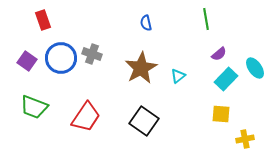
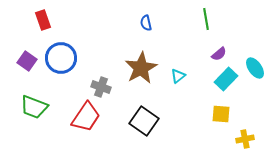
gray cross: moved 9 px right, 33 px down
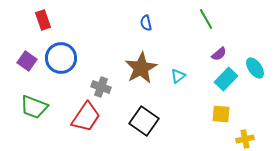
green line: rotated 20 degrees counterclockwise
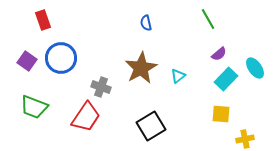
green line: moved 2 px right
black square: moved 7 px right, 5 px down; rotated 24 degrees clockwise
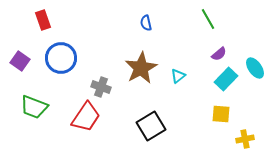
purple square: moved 7 px left
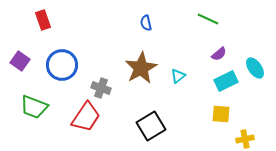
green line: rotated 35 degrees counterclockwise
blue circle: moved 1 px right, 7 px down
cyan rectangle: moved 2 px down; rotated 20 degrees clockwise
gray cross: moved 1 px down
